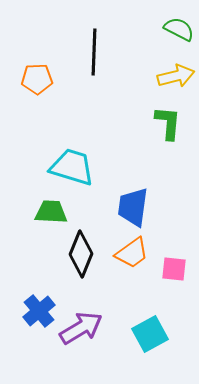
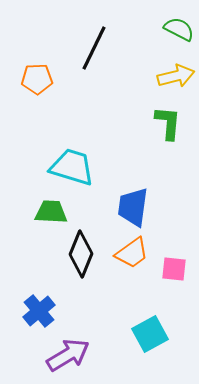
black line: moved 4 px up; rotated 24 degrees clockwise
purple arrow: moved 13 px left, 27 px down
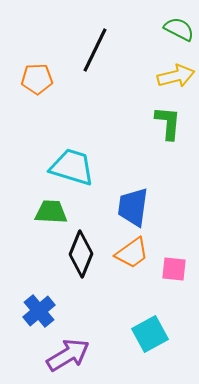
black line: moved 1 px right, 2 px down
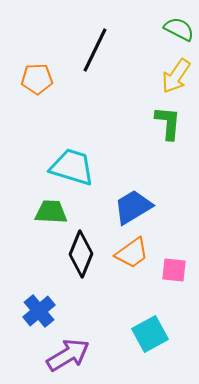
yellow arrow: rotated 138 degrees clockwise
blue trapezoid: rotated 51 degrees clockwise
pink square: moved 1 px down
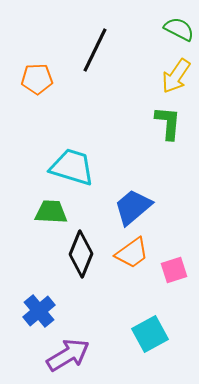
blue trapezoid: rotated 9 degrees counterclockwise
pink square: rotated 24 degrees counterclockwise
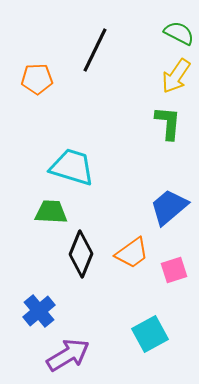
green semicircle: moved 4 px down
blue trapezoid: moved 36 px right
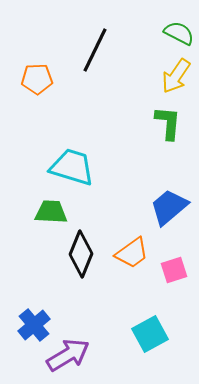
blue cross: moved 5 px left, 14 px down
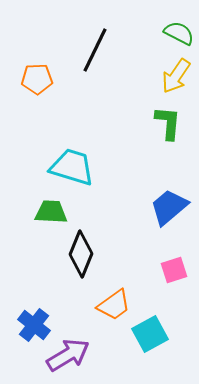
orange trapezoid: moved 18 px left, 52 px down
blue cross: rotated 12 degrees counterclockwise
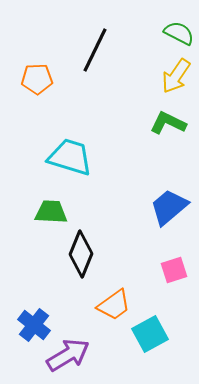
green L-shape: rotated 69 degrees counterclockwise
cyan trapezoid: moved 2 px left, 10 px up
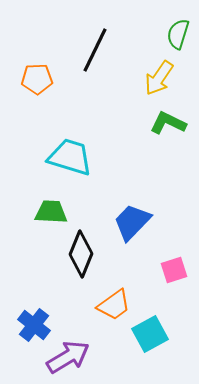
green semicircle: moved 1 px left, 1 px down; rotated 100 degrees counterclockwise
yellow arrow: moved 17 px left, 2 px down
blue trapezoid: moved 37 px left, 15 px down; rotated 6 degrees counterclockwise
purple arrow: moved 2 px down
